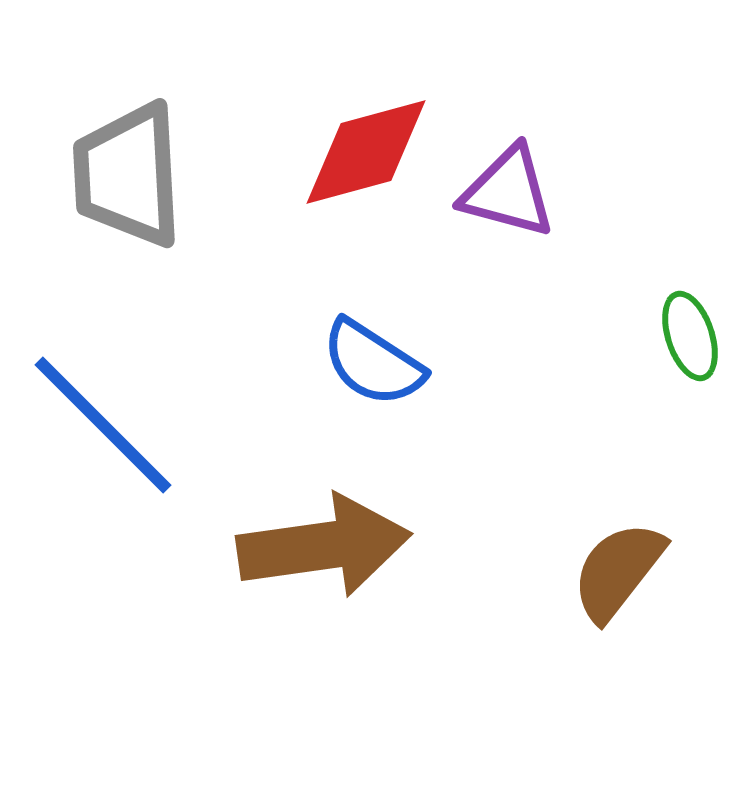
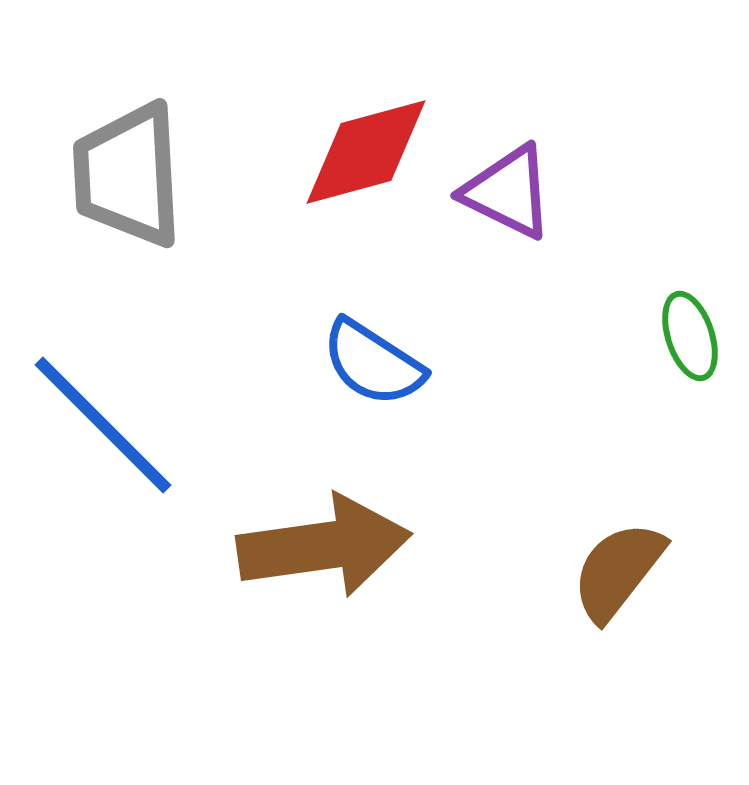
purple triangle: rotated 11 degrees clockwise
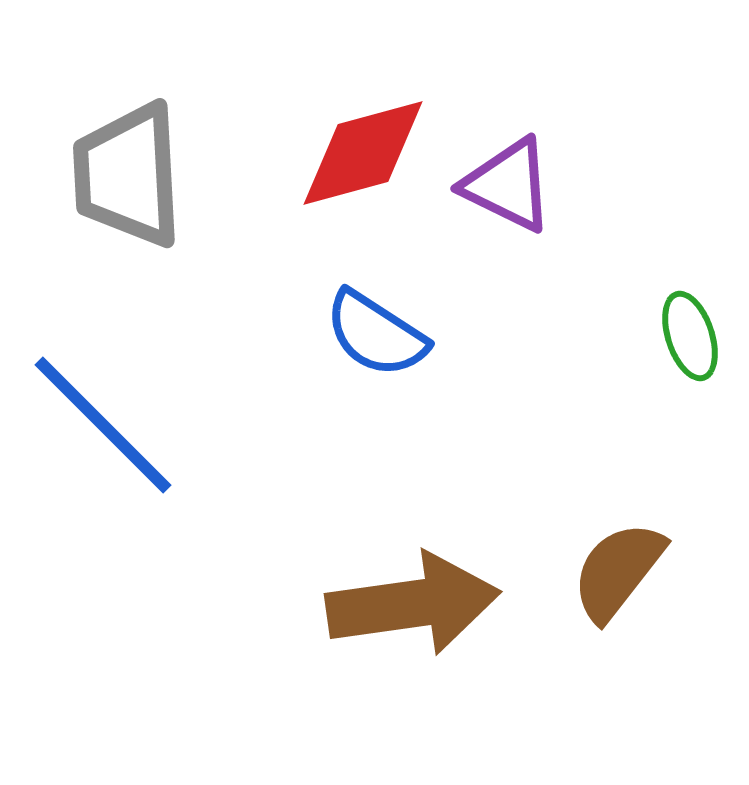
red diamond: moved 3 px left, 1 px down
purple triangle: moved 7 px up
blue semicircle: moved 3 px right, 29 px up
brown arrow: moved 89 px right, 58 px down
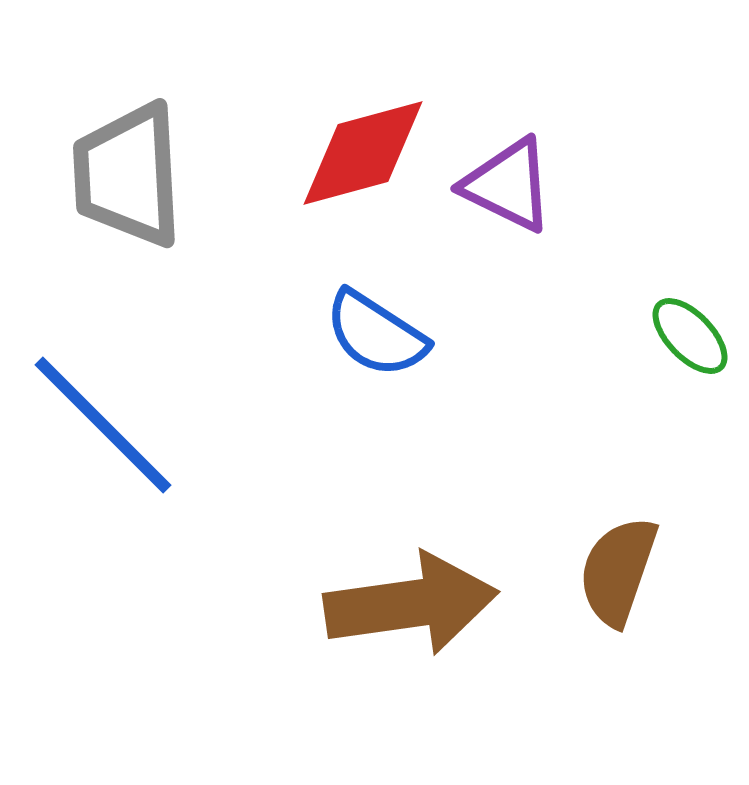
green ellipse: rotated 26 degrees counterclockwise
brown semicircle: rotated 19 degrees counterclockwise
brown arrow: moved 2 px left
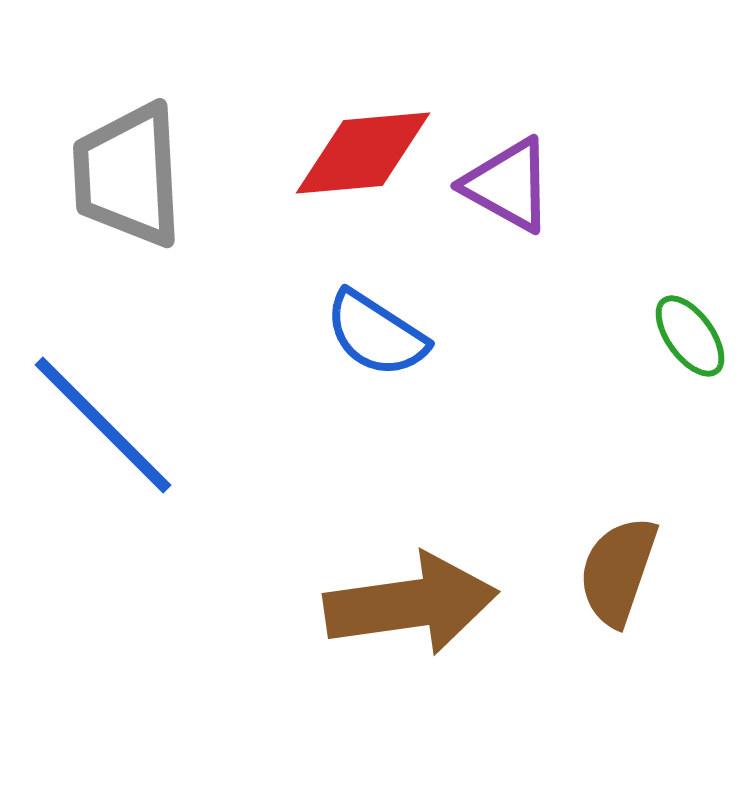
red diamond: rotated 10 degrees clockwise
purple triangle: rotated 3 degrees clockwise
green ellipse: rotated 8 degrees clockwise
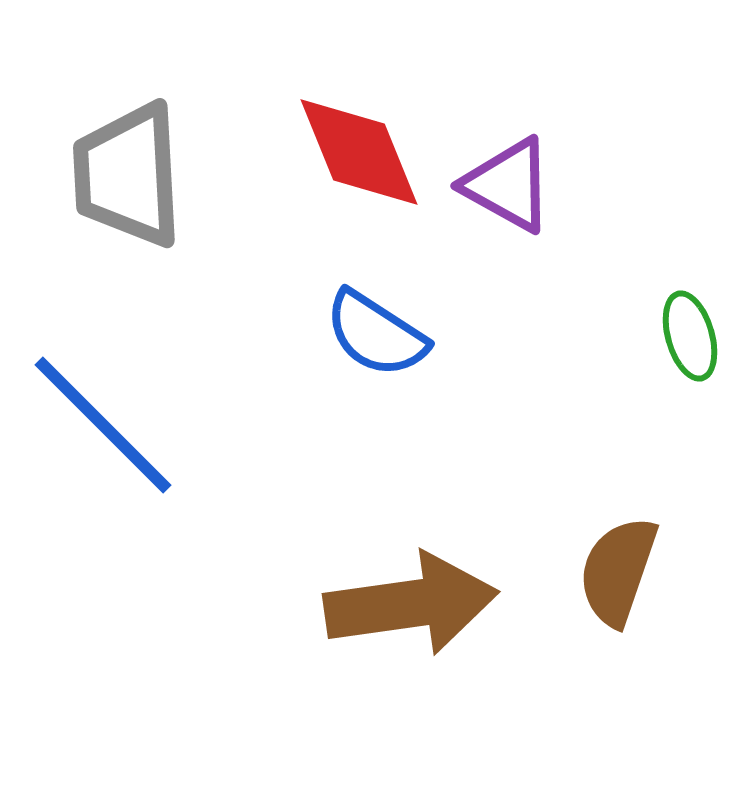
red diamond: moved 4 px left, 1 px up; rotated 73 degrees clockwise
green ellipse: rotated 20 degrees clockwise
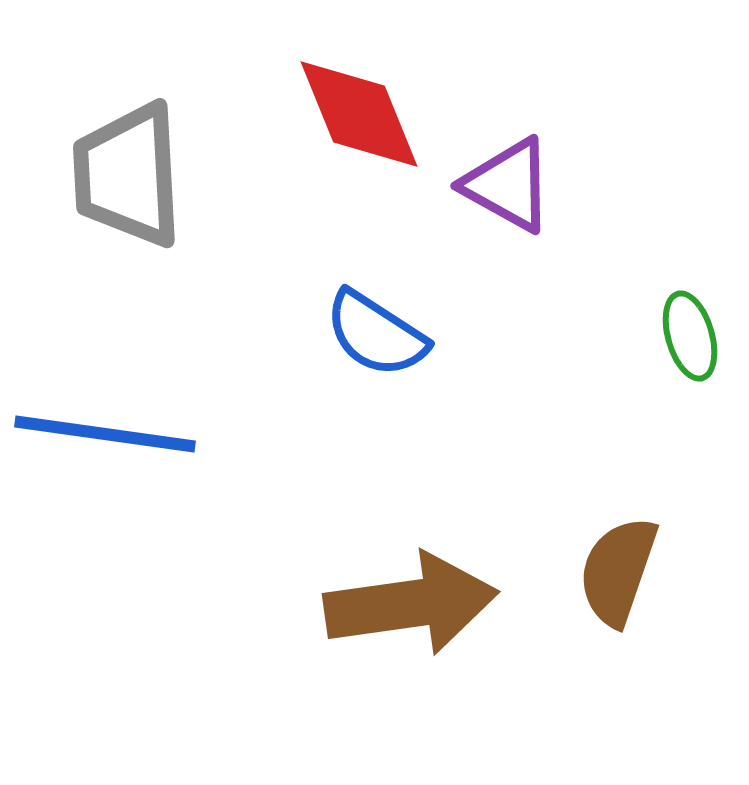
red diamond: moved 38 px up
blue line: moved 2 px right, 9 px down; rotated 37 degrees counterclockwise
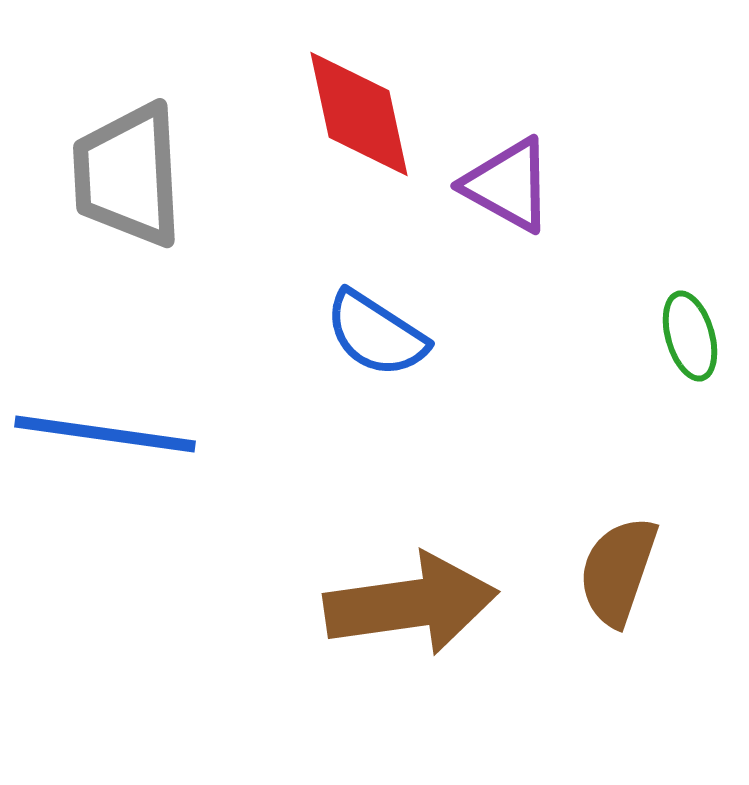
red diamond: rotated 10 degrees clockwise
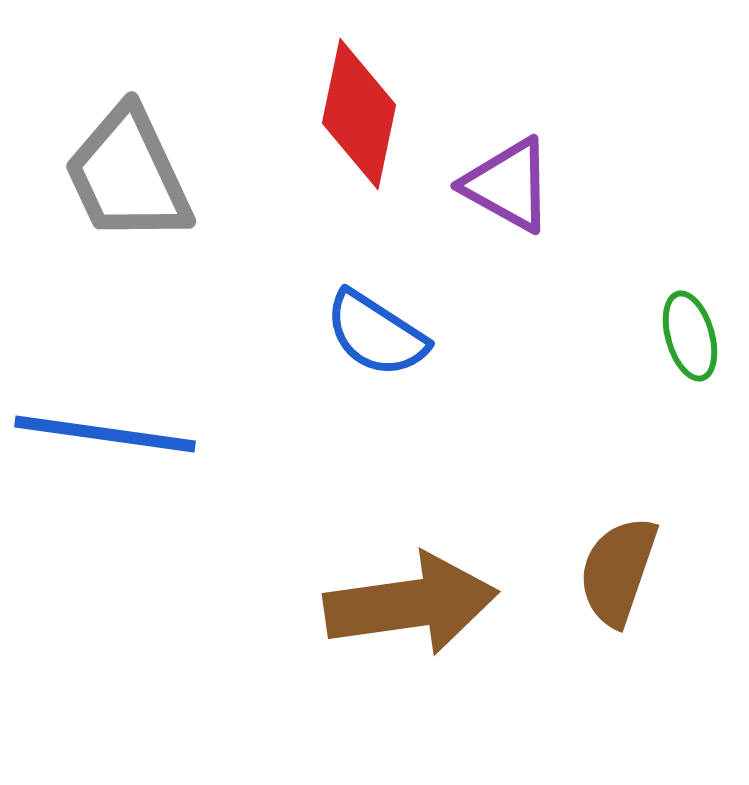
red diamond: rotated 24 degrees clockwise
gray trapezoid: rotated 22 degrees counterclockwise
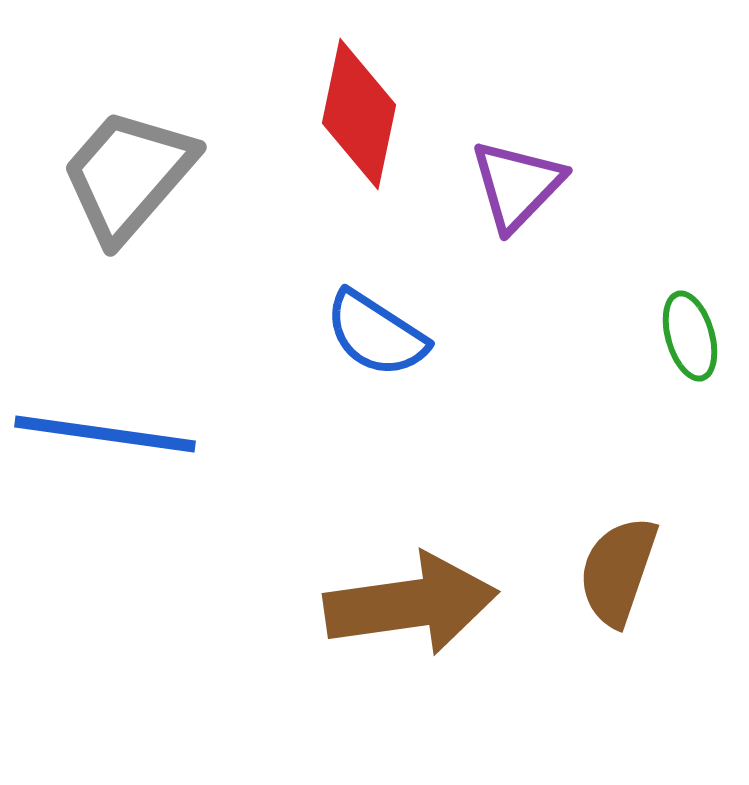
gray trapezoid: rotated 66 degrees clockwise
purple triangle: moved 9 px right; rotated 45 degrees clockwise
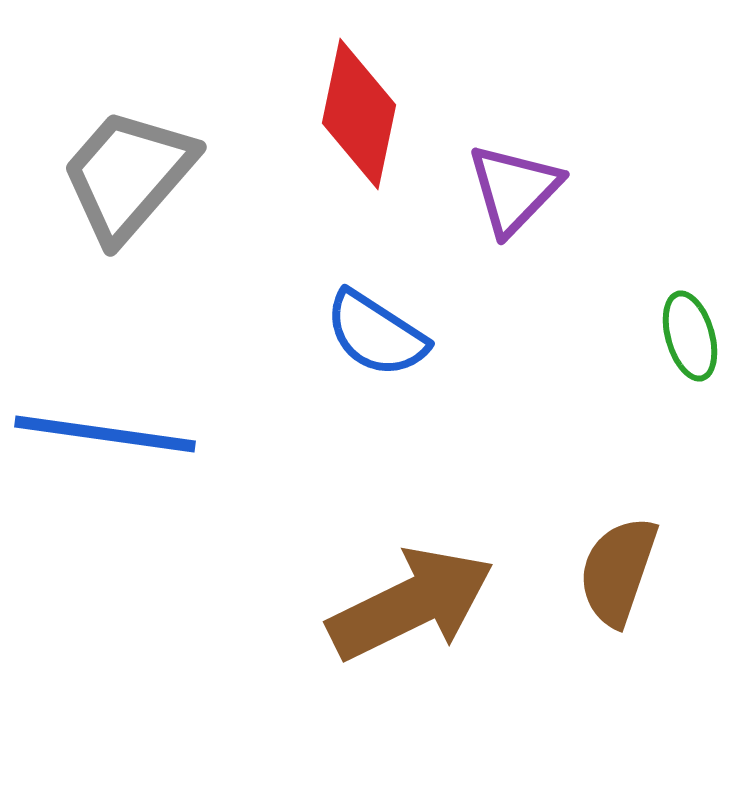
purple triangle: moved 3 px left, 4 px down
brown arrow: rotated 18 degrees counterclockwise
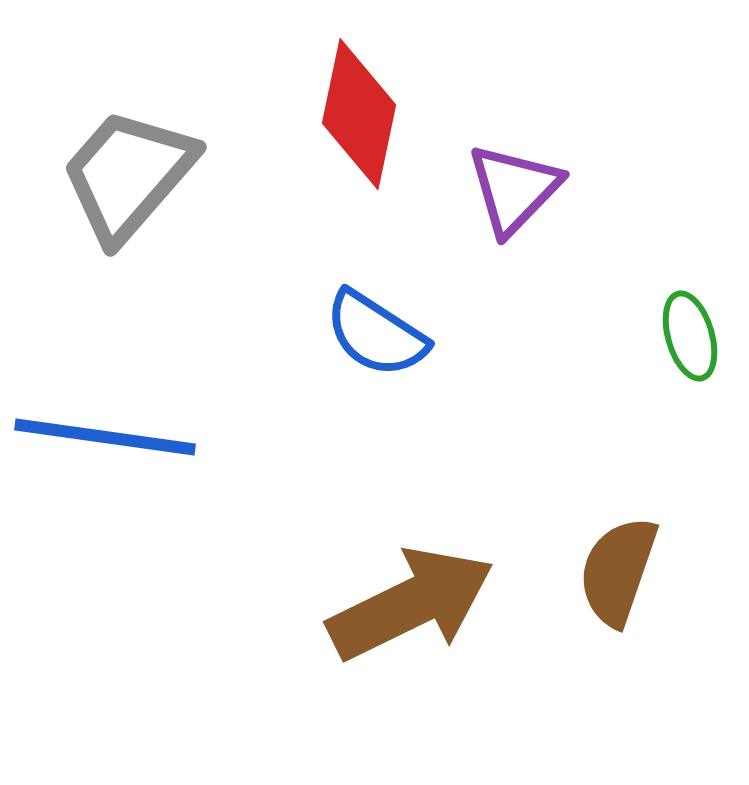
blue line: moved 3 px down
